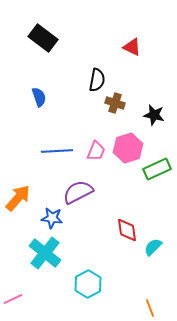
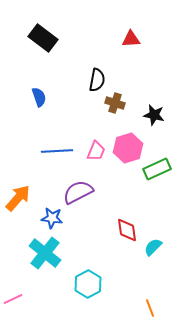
red triangle: moved 1 px left, 8 px up; rotated 30 degrees counterclockwise
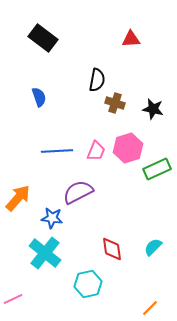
black star: moved 1 px left, 6 px up
red diamond: moved 15 px left, 19 px down
cyan hexagon: rotated 16 degrees clockwise
orange line: rotated 66 degrees clockwise
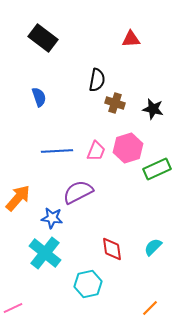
pink line: moved 9 px down
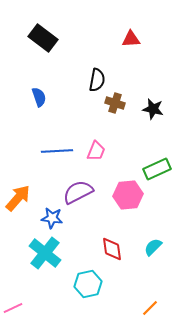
pink hexagon: moved 47 px down; rotated 12 degrees clockwise
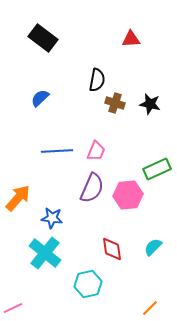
blue semicircle: moved 1 px right, 1 px down; rotated 114 degrees counterclockwise
black star: moved 3 px left, 5 px up
purple semicircle: moved 14 px right, 4 px up; rotated 140 degrees clockwise
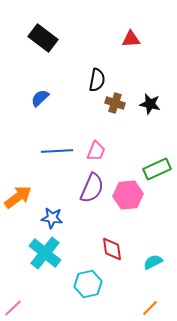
orange arrow: moved 1 px up; rotated 12 degrees clockwise
cyan semicircle: moved 15 px down; rotated 18 degrees clockwise
pink line: rotated 18 degrees counterclockwise
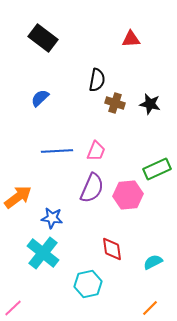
cyan cross: moved 2 px left
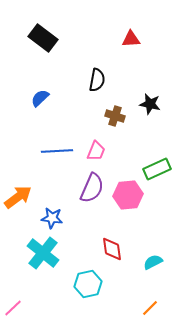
brown cross: moved 13 px down
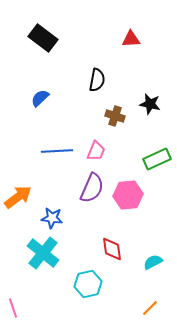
green rectangle: moved 10 px up
pink line: rotated 66 degrees counterclockwise
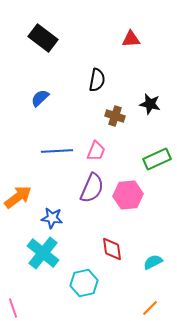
cyan hexagon: moved 4 px left, 1 px up
